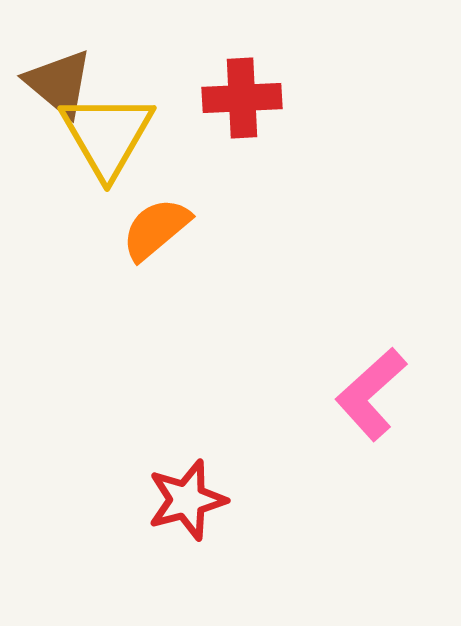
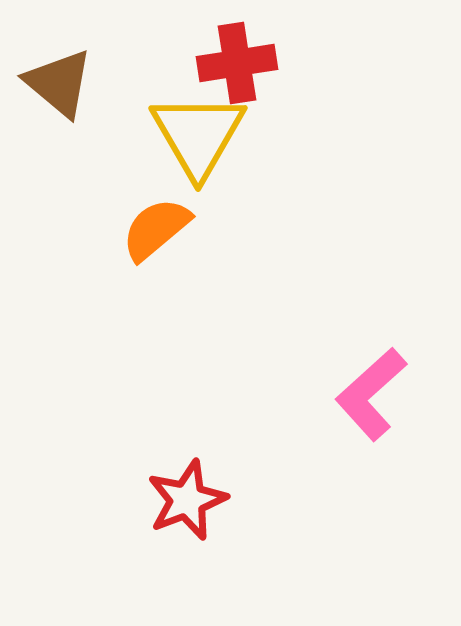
red cross: moved 5 px left, 35 px up; rotated 6 degrees counterclockwise
yellow triangle: moved 91 px right
red star: rotated 6 degrees counterclockwise
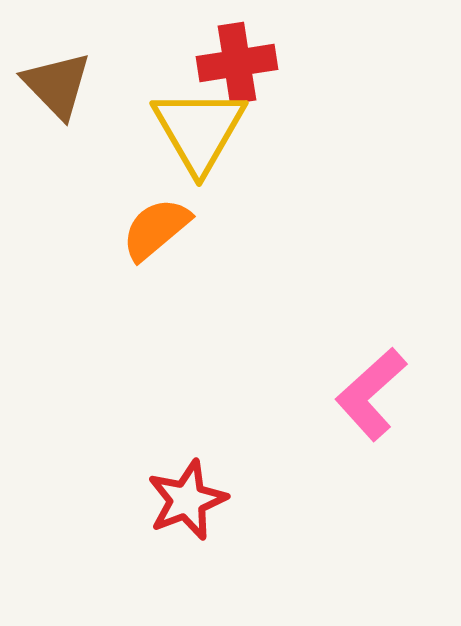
brown triangle: moved 2 px left, 2 px down; rotated 6 degrees clockwise
yellow triangle: moved 1 px right, 5 px up
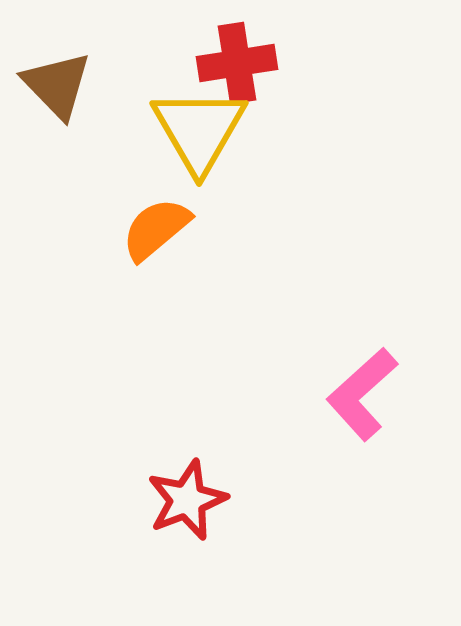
pink L-shape: moved 9 px left
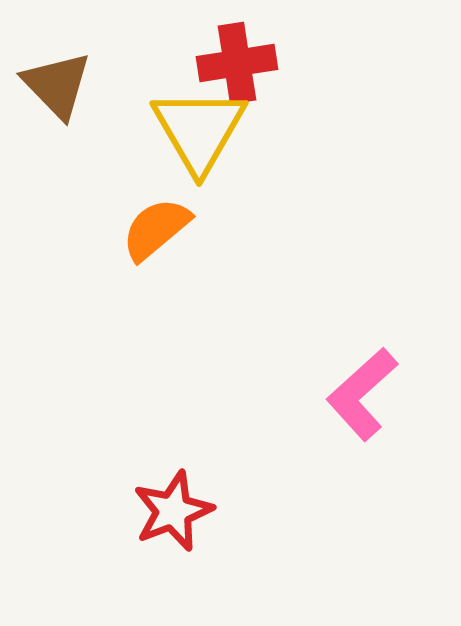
red star: moved 14 px left, 11 px down
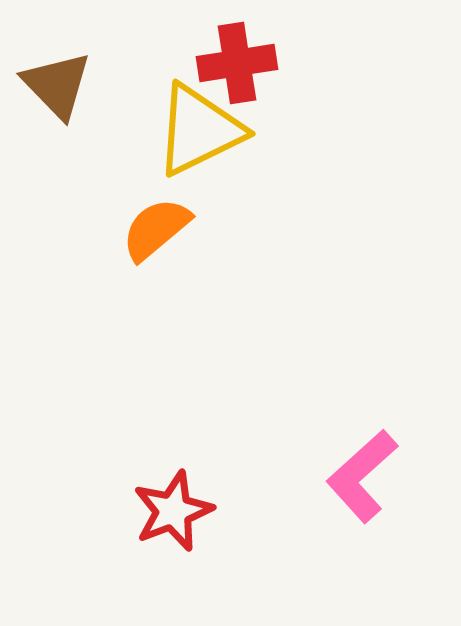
yellow triangle: rotated 34 degrees clockwise
pink L-shape: moved 82 px down
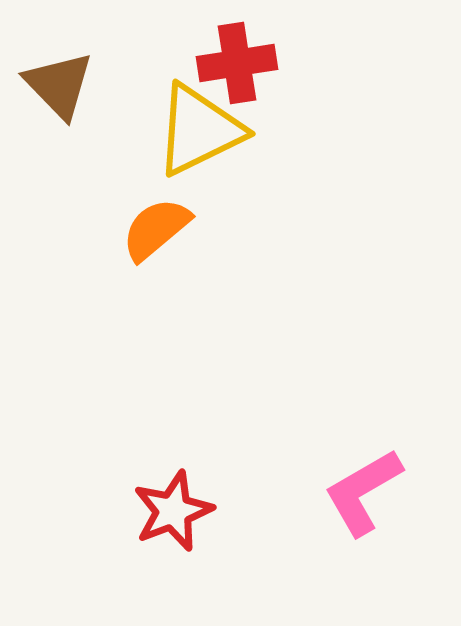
brown triangle: moved 2 px right
pink L-shape: moved 1 px right, 16 px down; rotated 12 degrees clockwise
